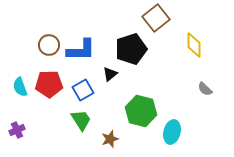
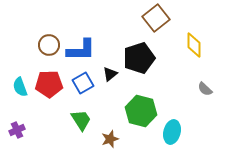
black pentagon: moved 8 px right, 9 px down
blue square: moved 7 px up
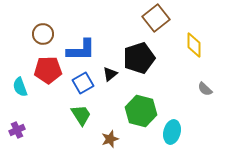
brown circle: moved 6 px left, 11 px up
red pentagon: moved 1 px left, 14 px up
green trapezoid: moved 5 px up
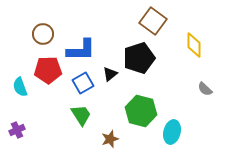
brown square: moved 3 px left, 3 px down; rotated 16 degrees counterclockwise
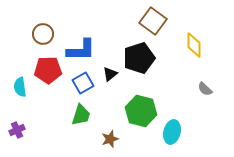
cyan semicircle: rotated 12 degrees clockwise
green trapezoid: rotated 50 degrees clockwise
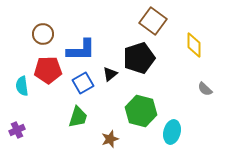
cyan semicircle: moved 2 px right, 1 px up
green trapezoid: moved 3 px left, 2 px down
